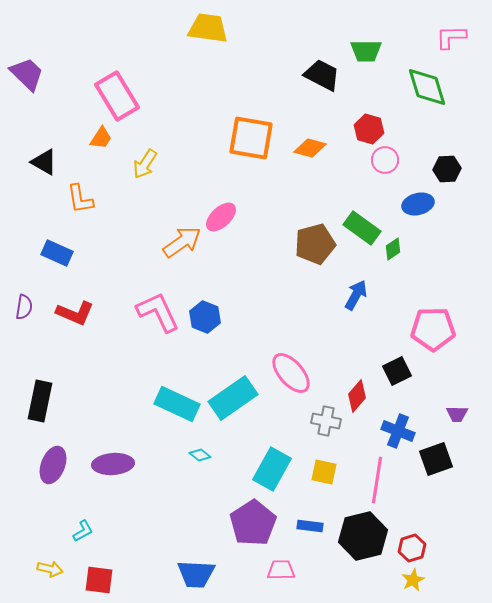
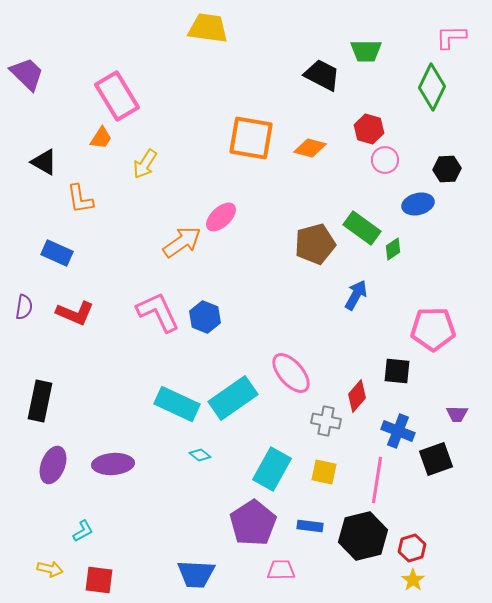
green diamond at (427, 87): moved 5 px right; rotated 42 degrees clockwise
black square at (397, 371): rotated 32 degrees clockwise
yellow star at (413, 580): rotated 10 degrees counterclockwise
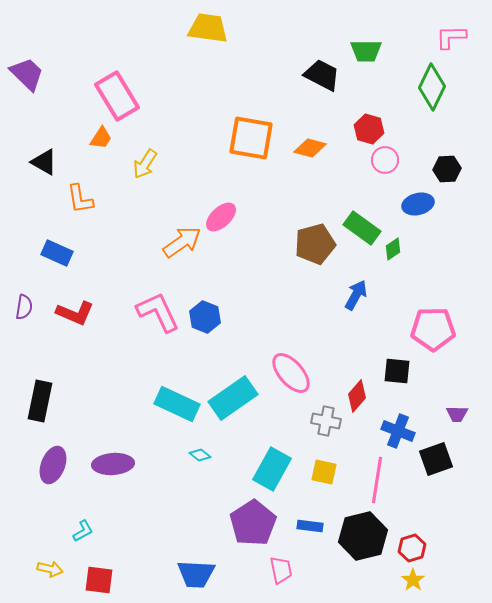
pink trapezoid at (281, 570): rotated 80 degrees clockwise
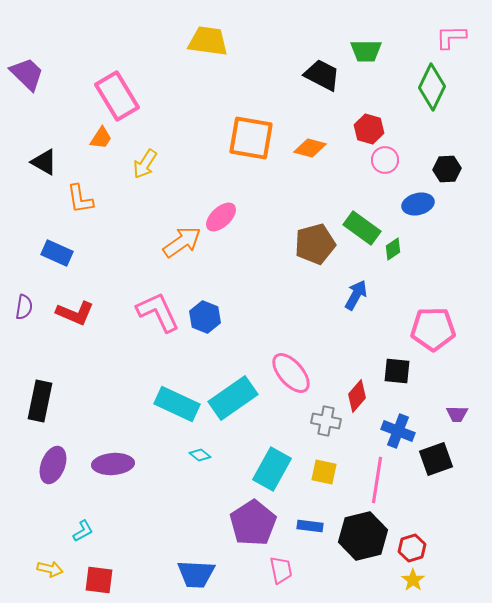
yellow trapezoid at (208, 28): moved 13 px down
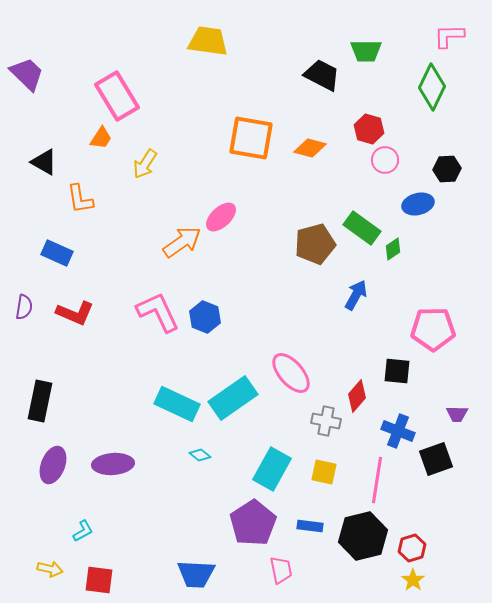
pink L-shape at (451, 37): moved 2 px left, 1 px up
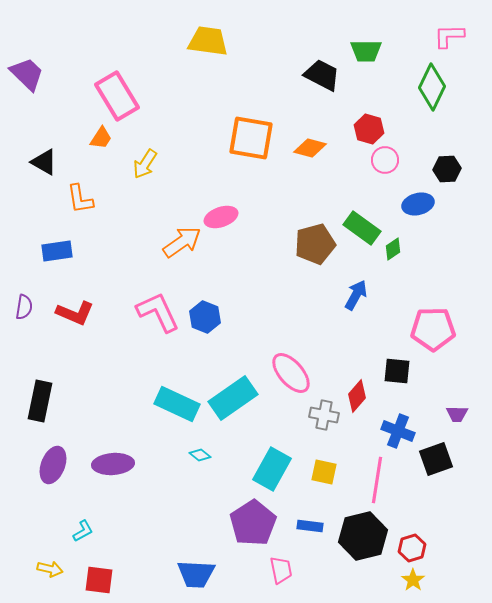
pink ellipse at (221, 217): rotated 24 degrees clockwise
blue rectangle at (57, 253): moved 2 px up; rotated 32 degrees counterclockwise
gray cross at (326, 421): moved 2 px left, 6 px up
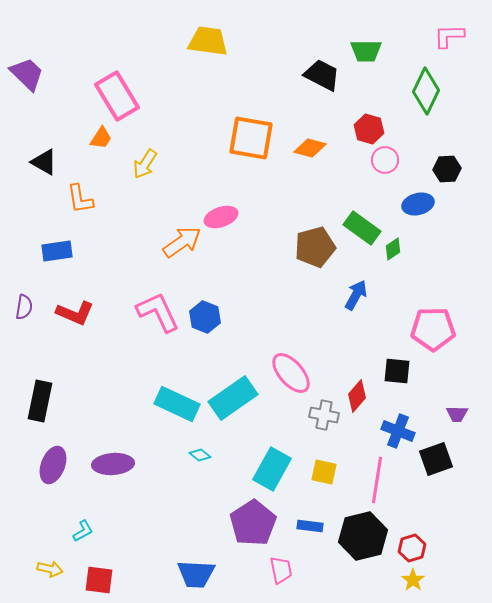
green diamond at (432, 87): moved 6 px left, 4 px down
brown pentagon at (315, 244): moved 3 px down
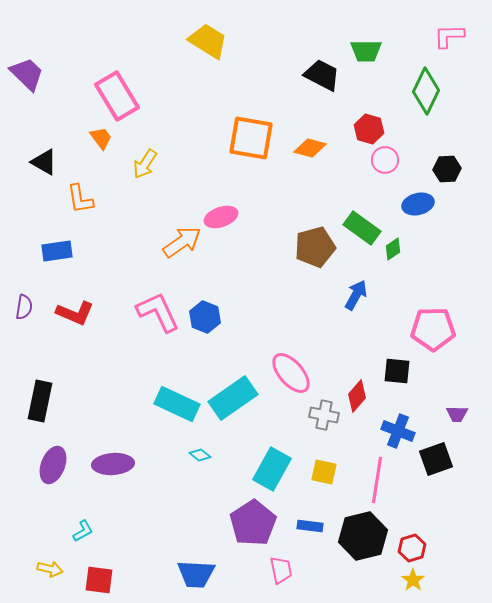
yellow trapezoid at (208, 41): rotated 24 degrees clockwise
orange trapezoid at (101, 138): rotated 70 degrees counterclockwise
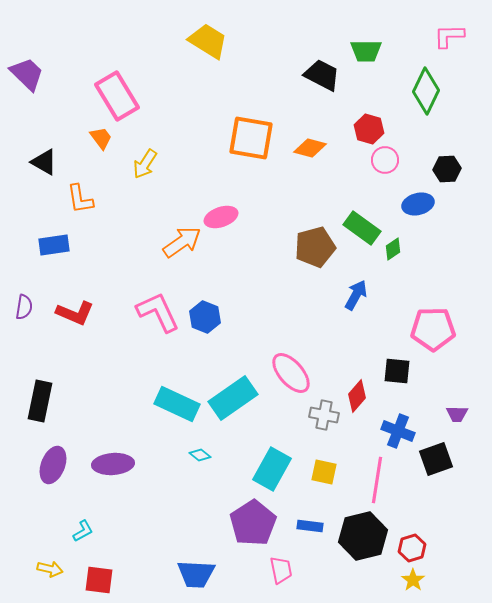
blue rectangle at (57, 251): moved 3 px left, 6 px up
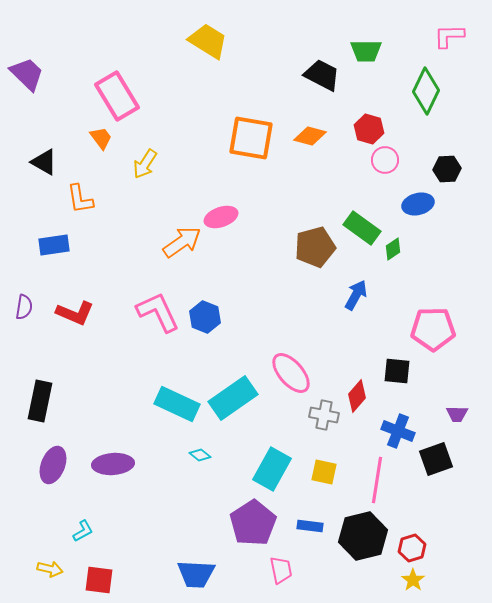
orange diamond at (310, 148): moved 12 px up
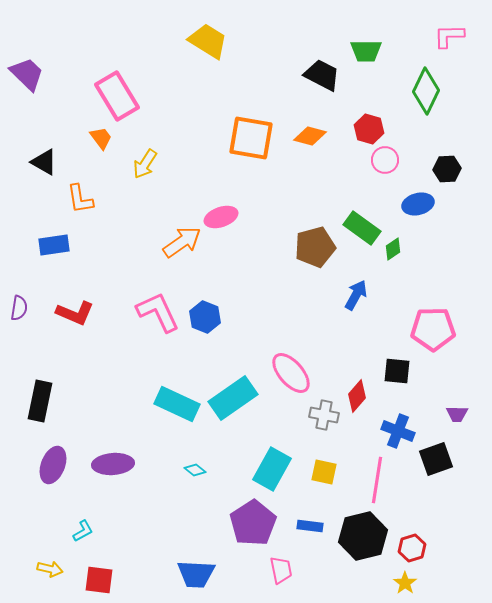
purple semicircle at (24, 307): moved 5 px left, 1 px down
cyan diamond at (200, 455): moved 5 px left, 15 px down
yellow star at (413, 580): moved 8 px left, 3 px down
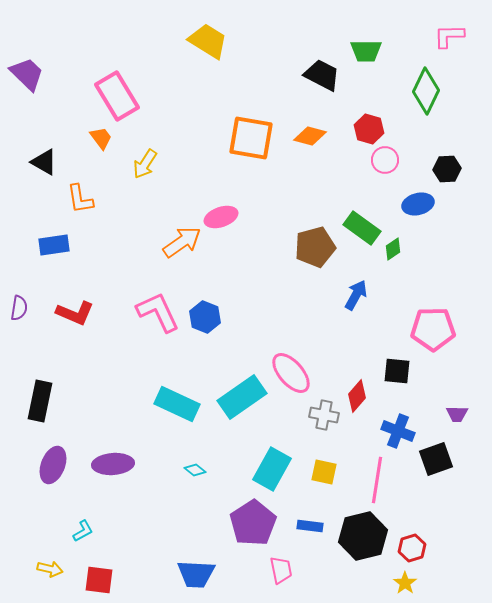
cyan rectangle at (233, 398): moved 9 px right, 1 px up
